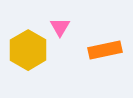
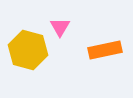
yellow hexagon: rotated 15 degrees counterclockwise
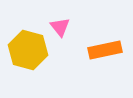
pink triangle: rotated 10 degrees counterclockwise
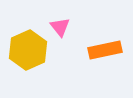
yellow hexagon: rotated 21 degrees clockwise
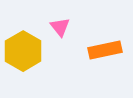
yellow hexagon: moved 5 px left, 1 px down; rotated 6 degrees counterclockwise
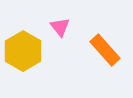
orange rectangle: rotated 60 degrees clockwise
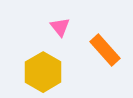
yellow hexagon: moved 20 px right, 21 px down
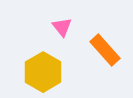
pink triangle: moved 2 px right
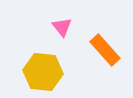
yellow hexagon: rotated 24 degrees counterclockwise
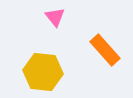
pink triangle: moved 7 px left, 10 px up
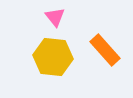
yellow hexagon: moved 10 px right, 15 px up
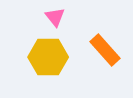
yellow hexagon: moved 5 px left; rotated 6 degrees counterclockwise
